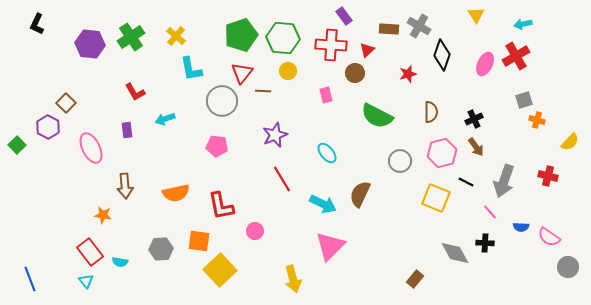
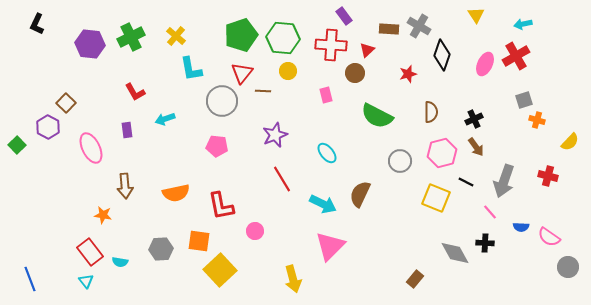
green cross at (131, 37): rotated 8 degrees clockwise
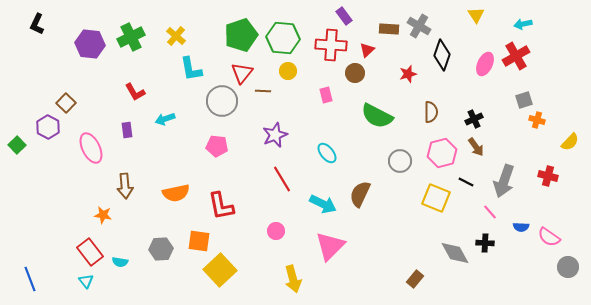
pink circle at (255, 231): moved 21 px right
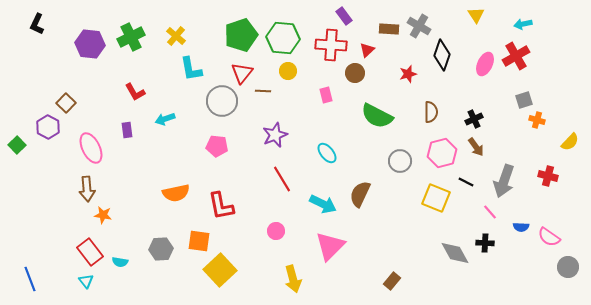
brown arrow at (125, 186): moved 38 px left, 3 px down
brown rectangle at (415, 279): moved 23 px left, 2 px down
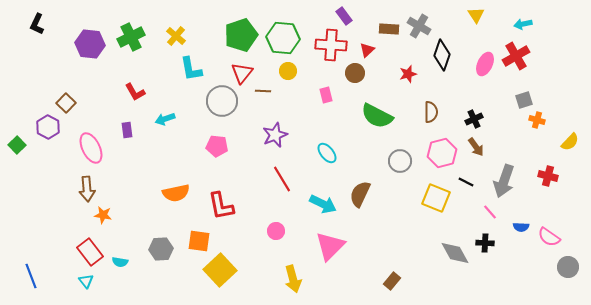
blue line at (30, 279): moved 1 px right, 3 px up
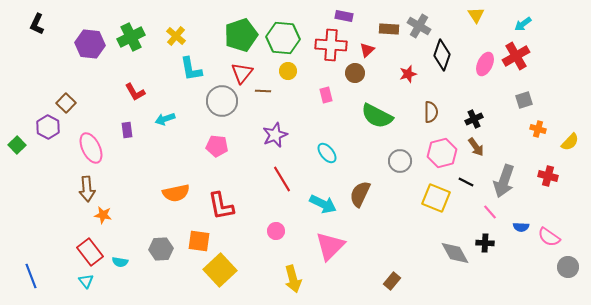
purple rectangle at (344, 16): rotated 42 degrees counterclockwise
cyan arrow at (523, 24): rotated 24 degrees counterclockwise
orange cross at (537, 120): moved 1 px right, 9 px down
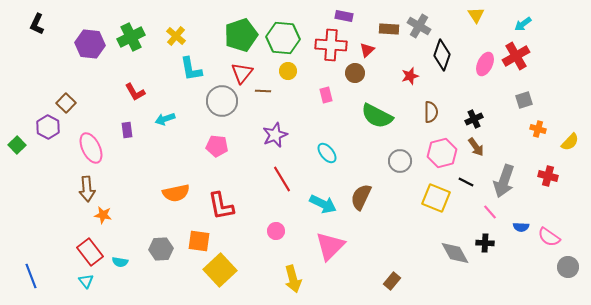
red star at (408, 74): moved 2 px right, 2 px down
brown semicircle at (360, 194): moved 1 px right, 3 px down
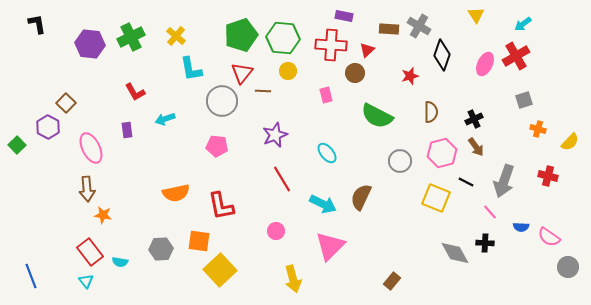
black L-shape at (37, 24): rotated 145 degrees clockwise
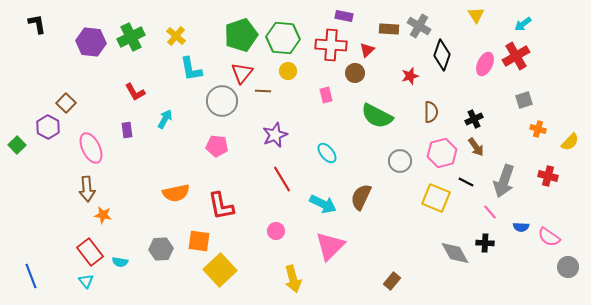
purple hexagon at (90, 44): moved 1 px right, 2 px up
cyan arrow at (165, 119): rotated 138 degrees clockwise
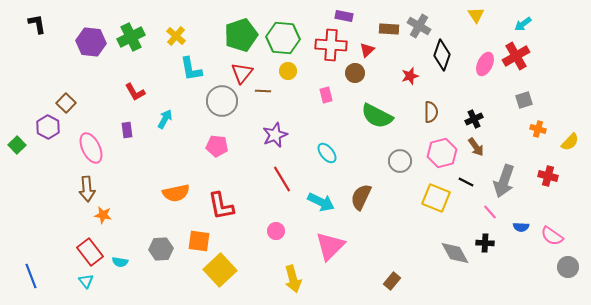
cyan arrow at (323, 204): moved 2 px left, 2 px up
pink semicircle at (549, 237): moved 3 px right, 1 px up
